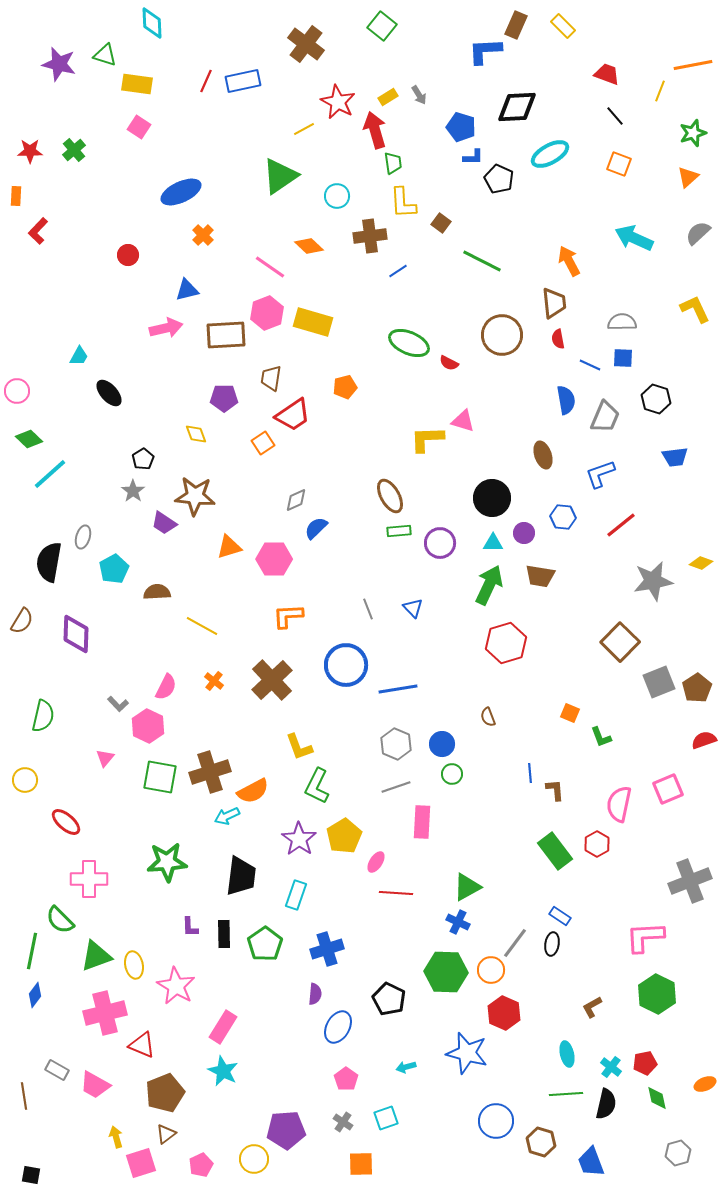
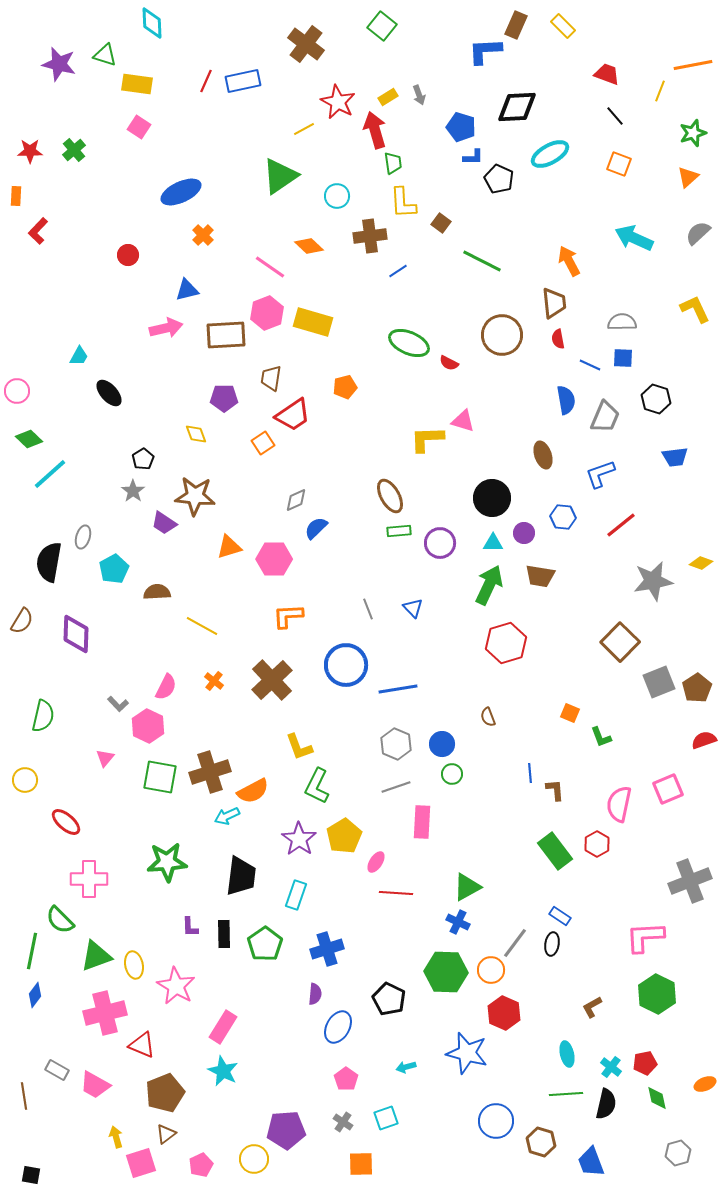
gray arrow at (419, 95): rotated 12 degrees clockwise
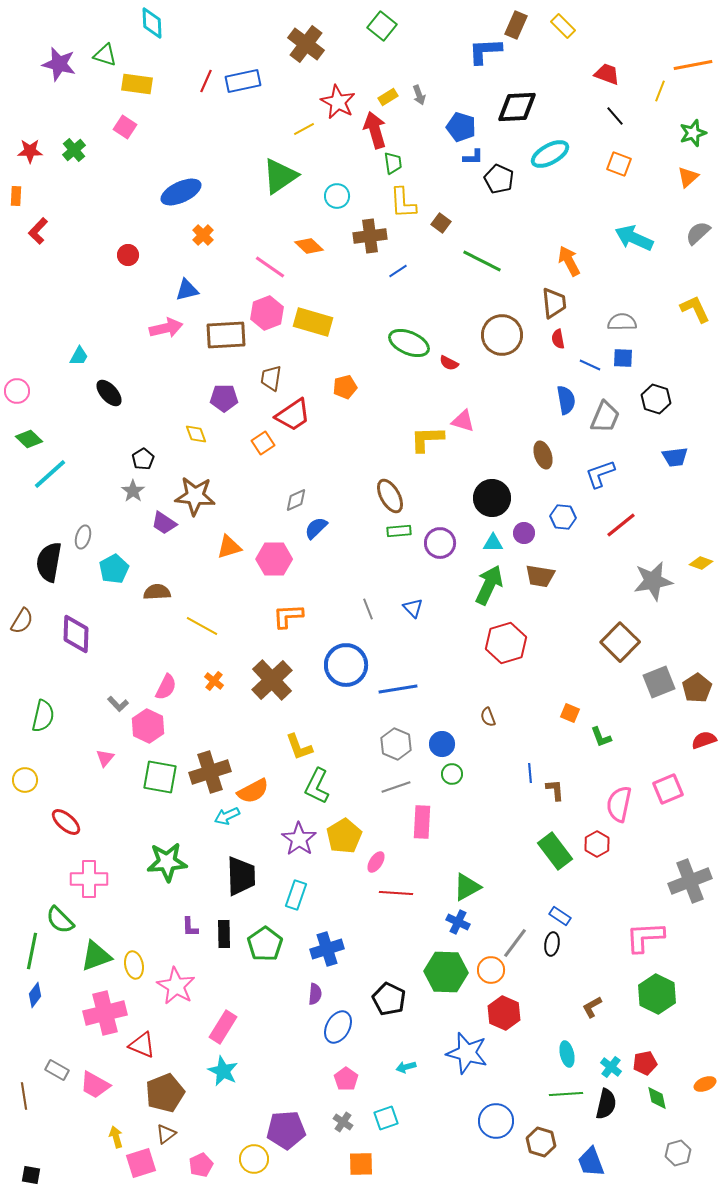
pink square at (139, 127): moved 14 px left
black trapezoid at (241, 876): rotated 9 degrees counterclockwise
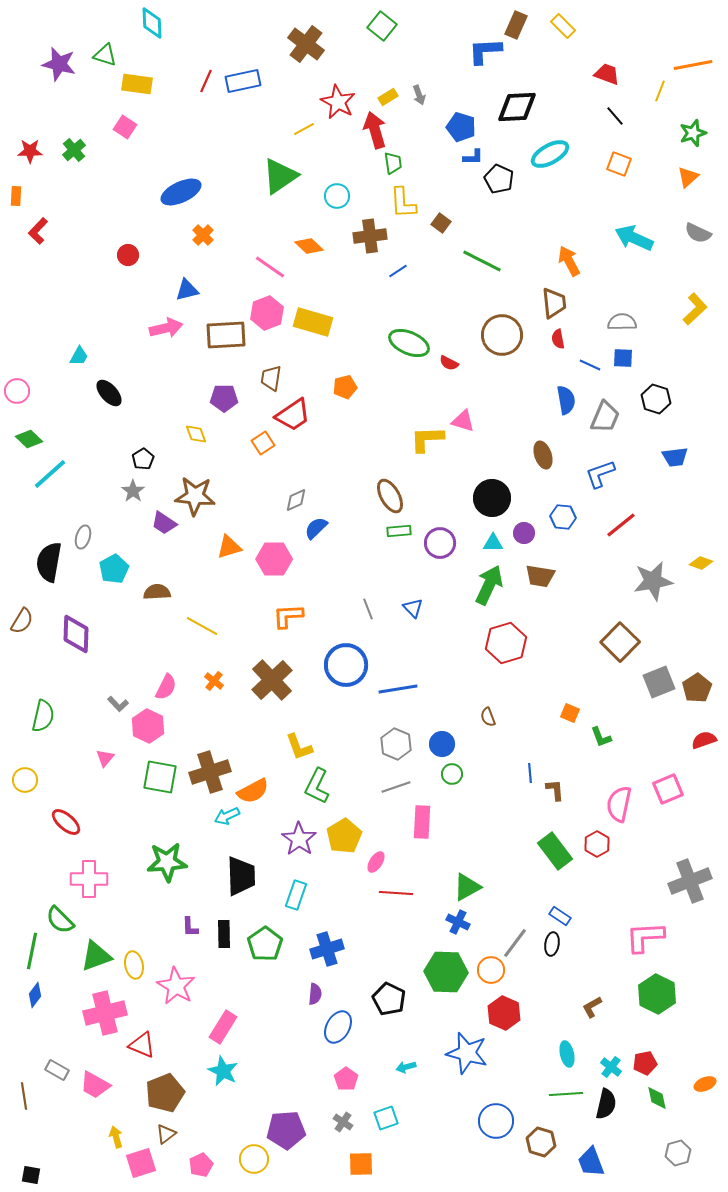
gray semicircle at (698, 233): rotated 112 degrees counterclockwise
yellow L-shape at (695, 309): rotated 72 degrees clockwise
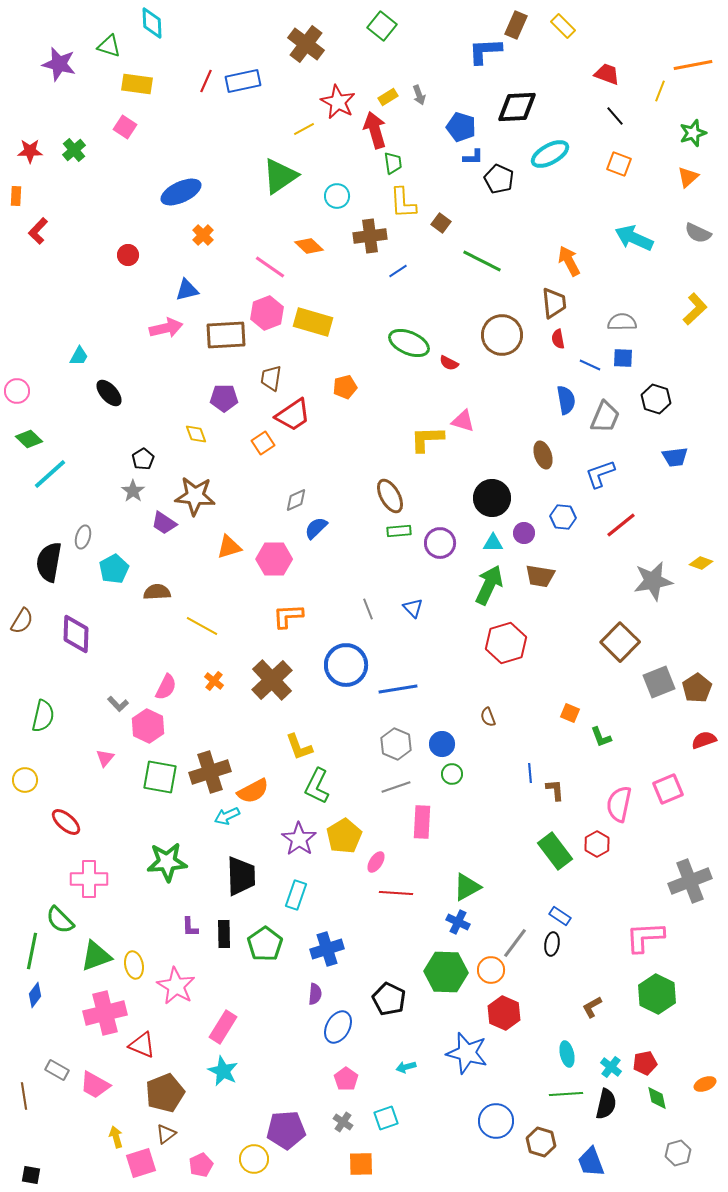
green triangle at (105, 55): moved 4 px right, 9 px up
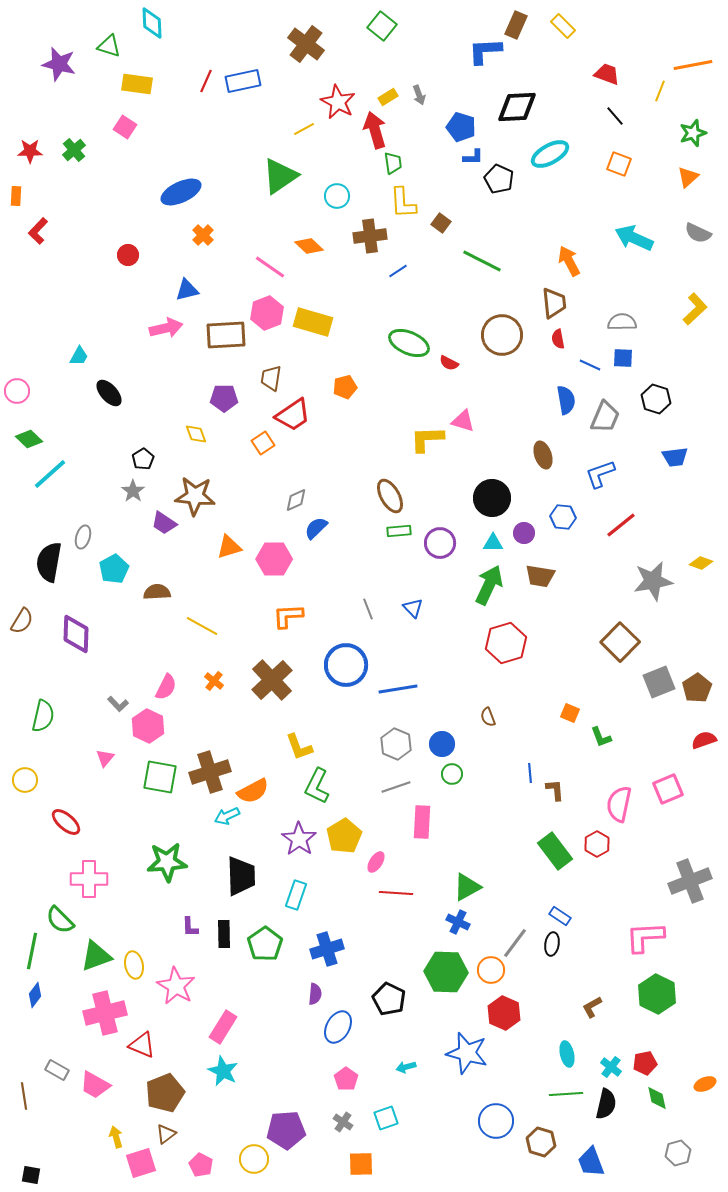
pink pentagon at (201, 1165): rotated 20 degrees counterclockwise
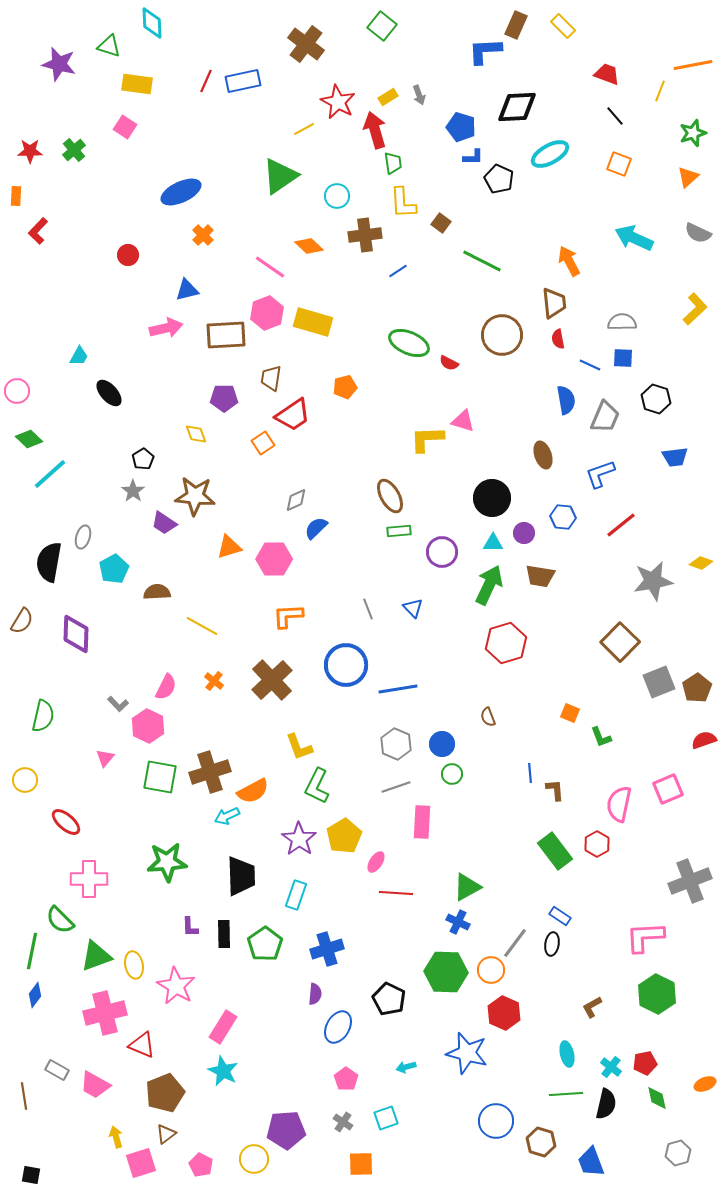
brown cross at (370, 236): moved 5 px left, 1 px up
purple circle at (440, 543): moved 2 px right, 9 px down
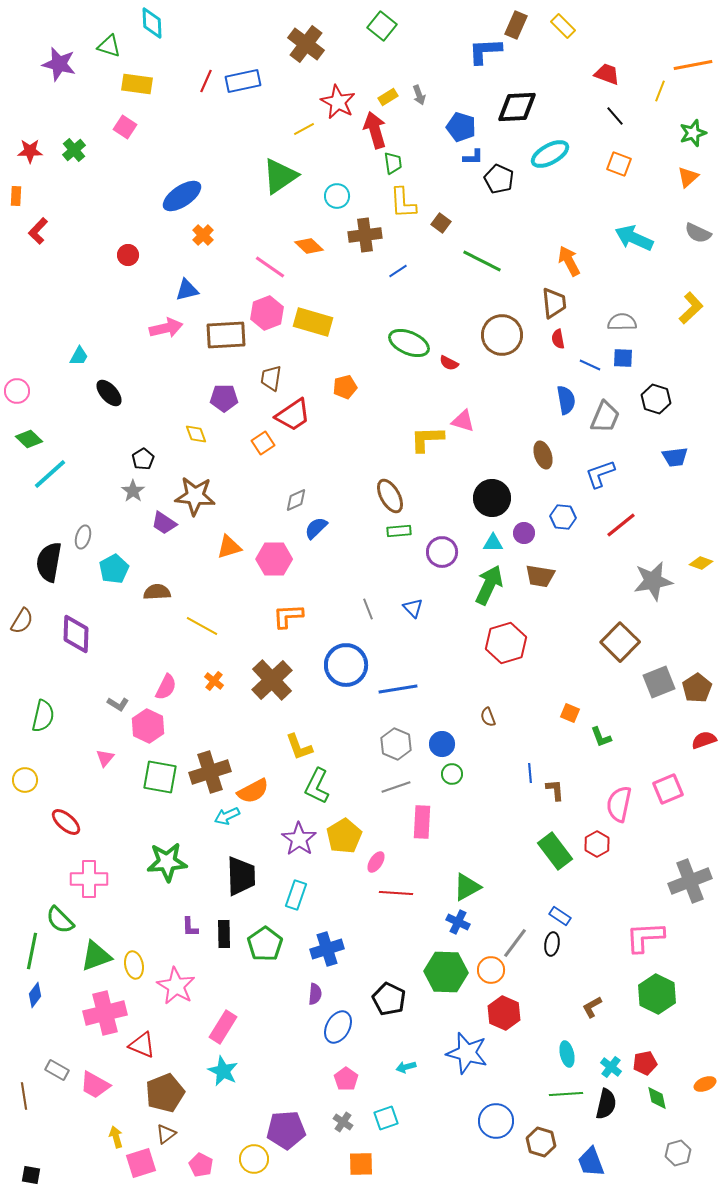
blue ellipse at (181, 192): moved 1 px right, 4 px down; rotated 9 degrees counterclockwise
yellow L-shape at (695, 309): moved 4 px left, 1 px up
gray L-shape at (118, 704): rotated 15 degrees counterclockwise
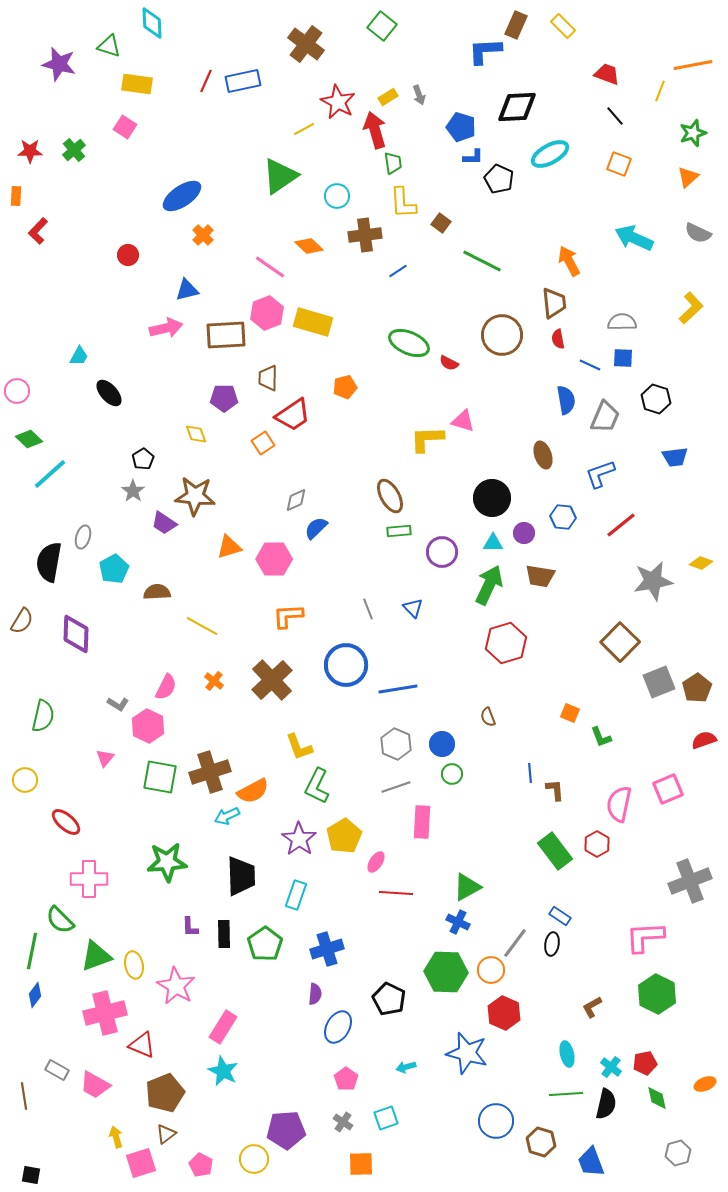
brown trapezoid at (271, 378): moved 3 px left; rotated 8 degrees counterclockwise
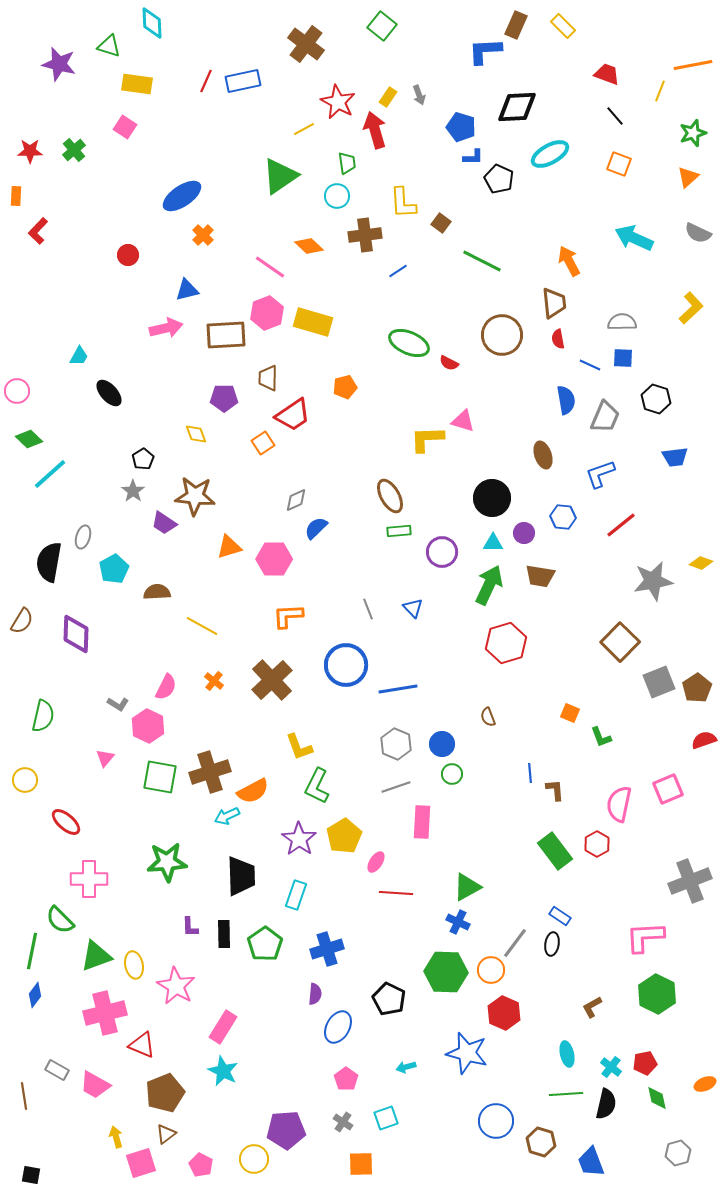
yellow rectangle at (388, 97): rotated 24 degrees counterclockwise
green trapezoid at (393, 163): moved 46 px left
